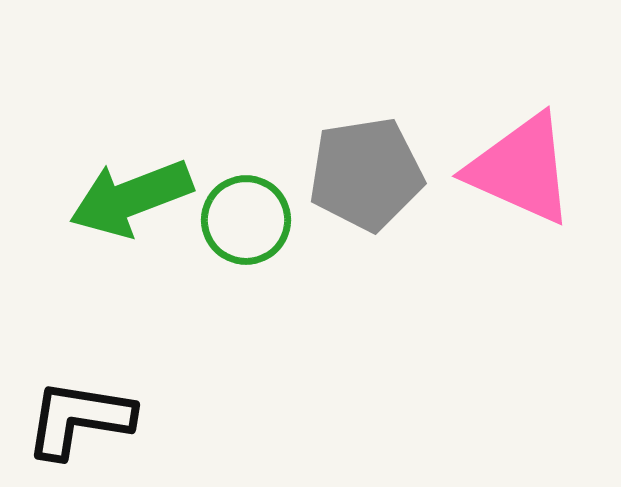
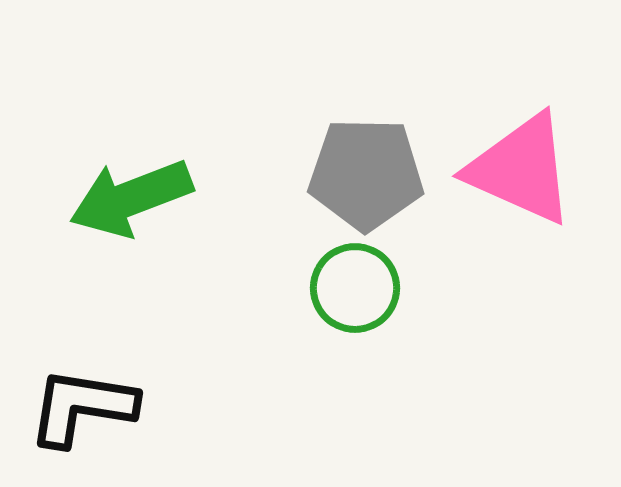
gray pentagon: rotated 10 degrees clockwise
green circle: moved 109 px right, 68 px down
black L-shape: moved 3 px right, 12 px up
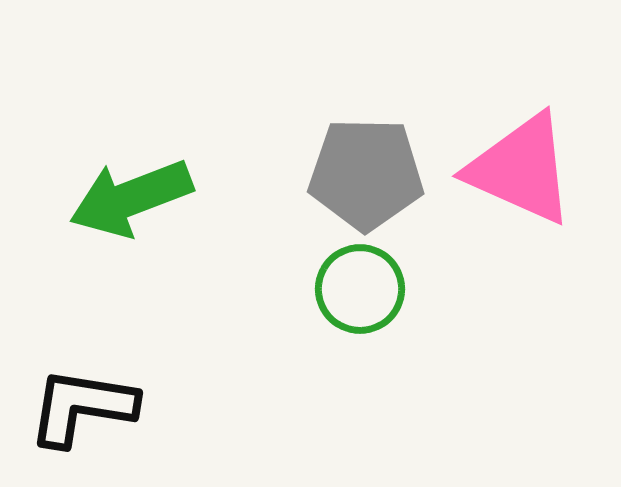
green circle: moved 5 px right, 1 px down
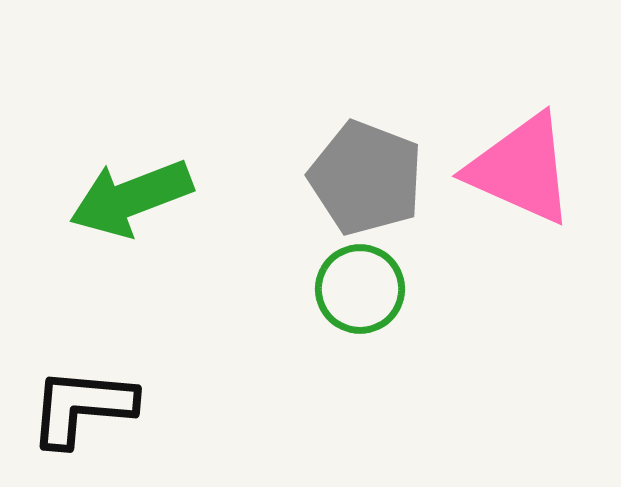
gray pentagon: moved 4 px down; rotated 20 degrees clockwise
black L-shape: rotated 4 degrees counterclockwise
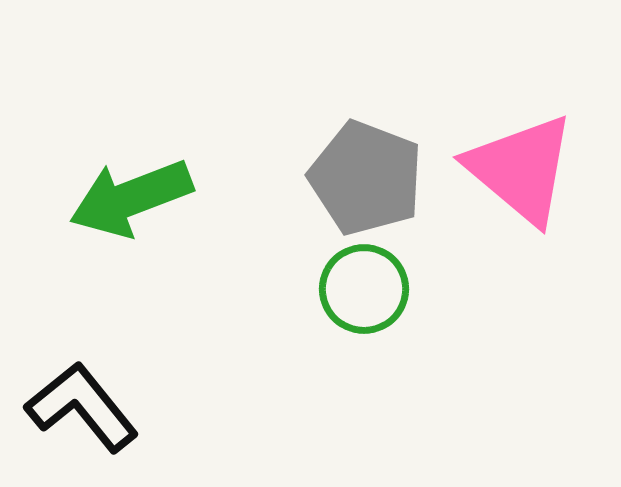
pink triangle: rotated 16 degrees clockwise
green circle: moved 4 px right
black L-shape: rotated 46 degrees clockwise
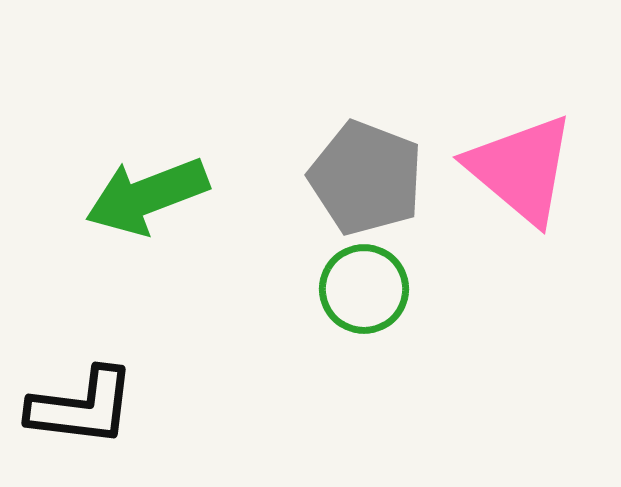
green arrow: moved 16 px right, 2 px up
black L-shape: rotated 136 degrees clockwise
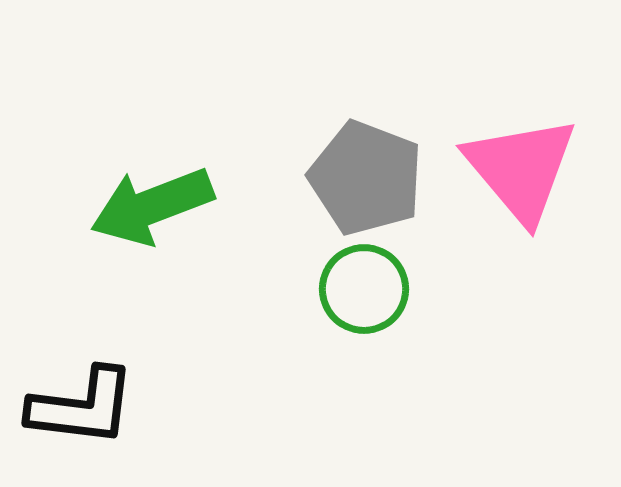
pink triangle: rotated 10 degrees clockwise
green arrow: moved 5 px right, 10 px down
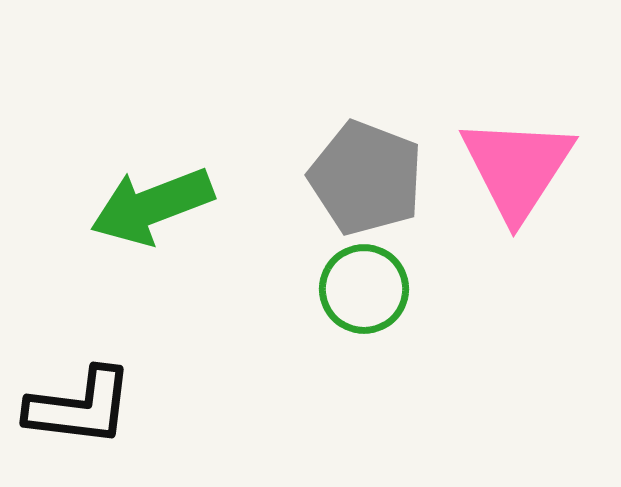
pink triangle: moved 4 px left, 1 px up; rotated 13 degrees clockwise
black L-shape: moved 2 px left
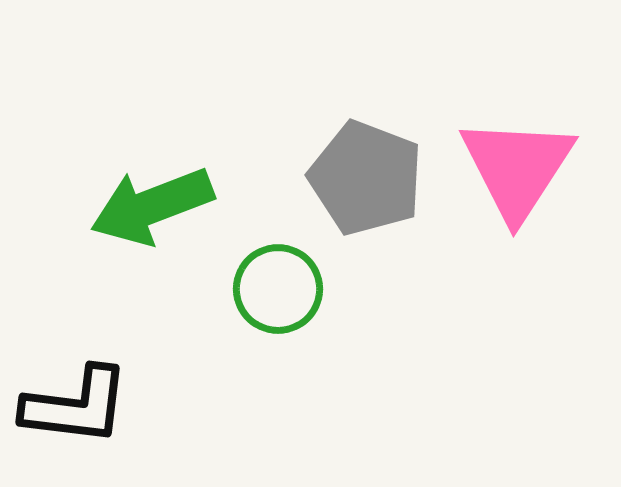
green circle: moved 86 px left
black L-shape: moved 4 px left, 1 px up
